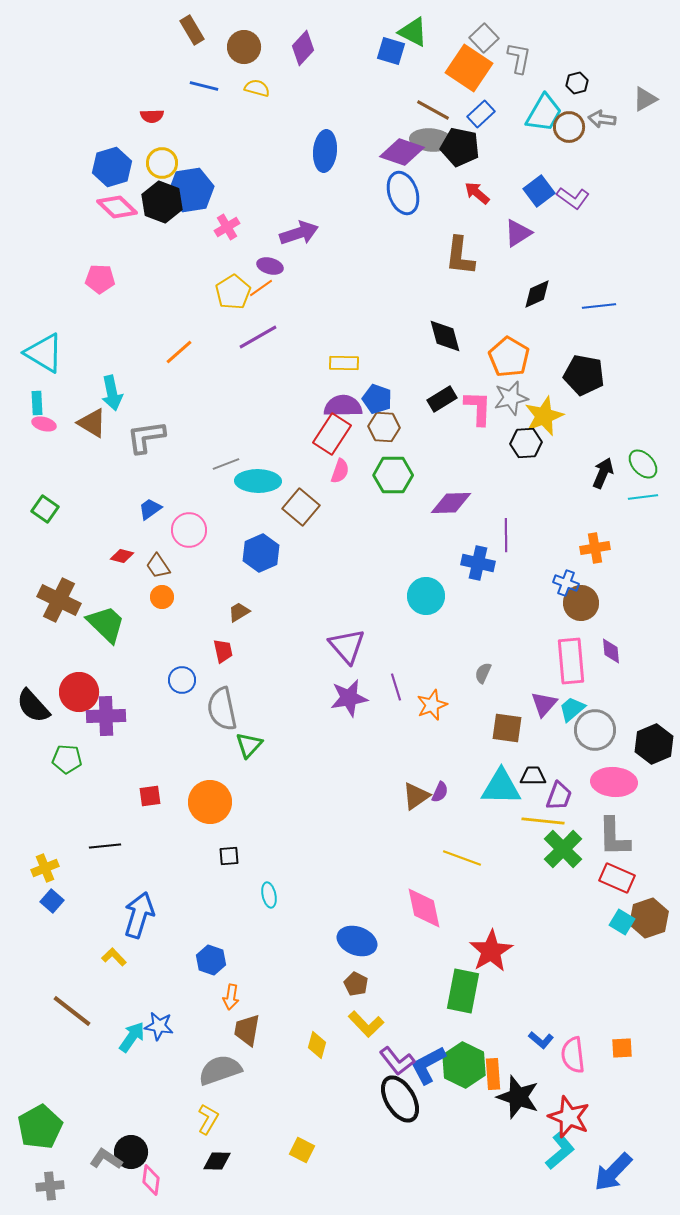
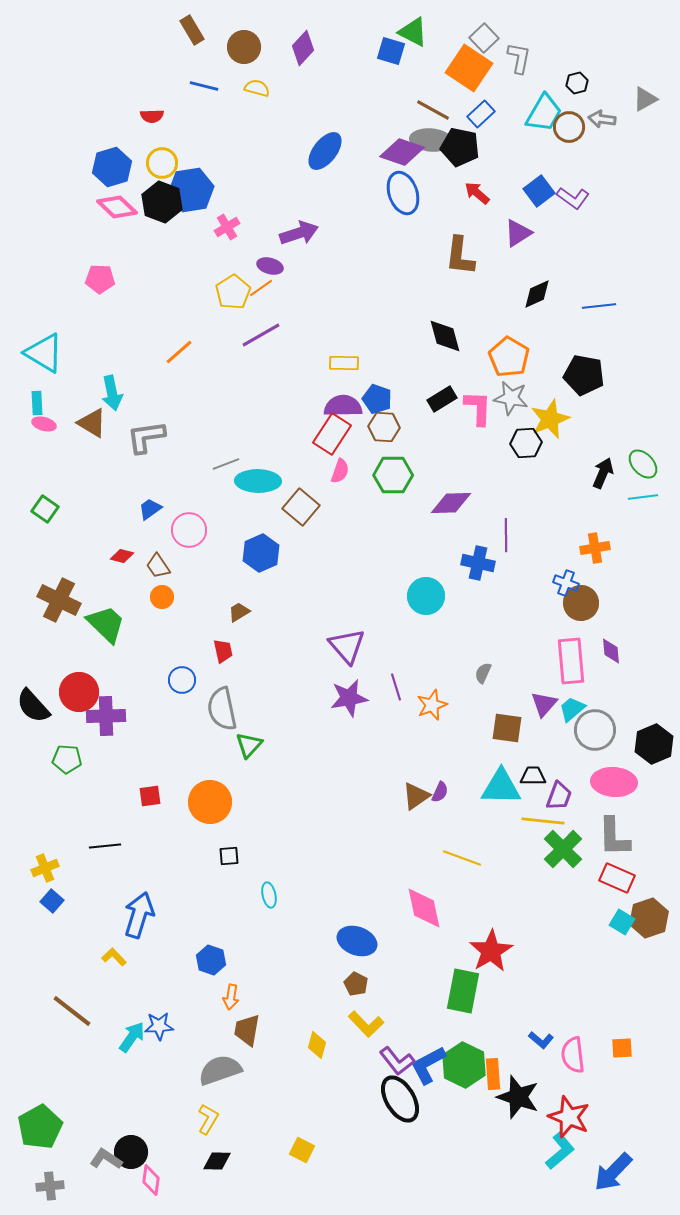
blue ellipse at (325, 151): rotated 33 degrees clockwise
purple line at (258, 337): moved 3 px right, 2 px up
gray star at (511, 398): rotated 24 degrees clockwise
yellow star at (544, 416): moved 6 px right, 3 px down
blue star at (159, 1026): rotated 12 degrees counterclockwise
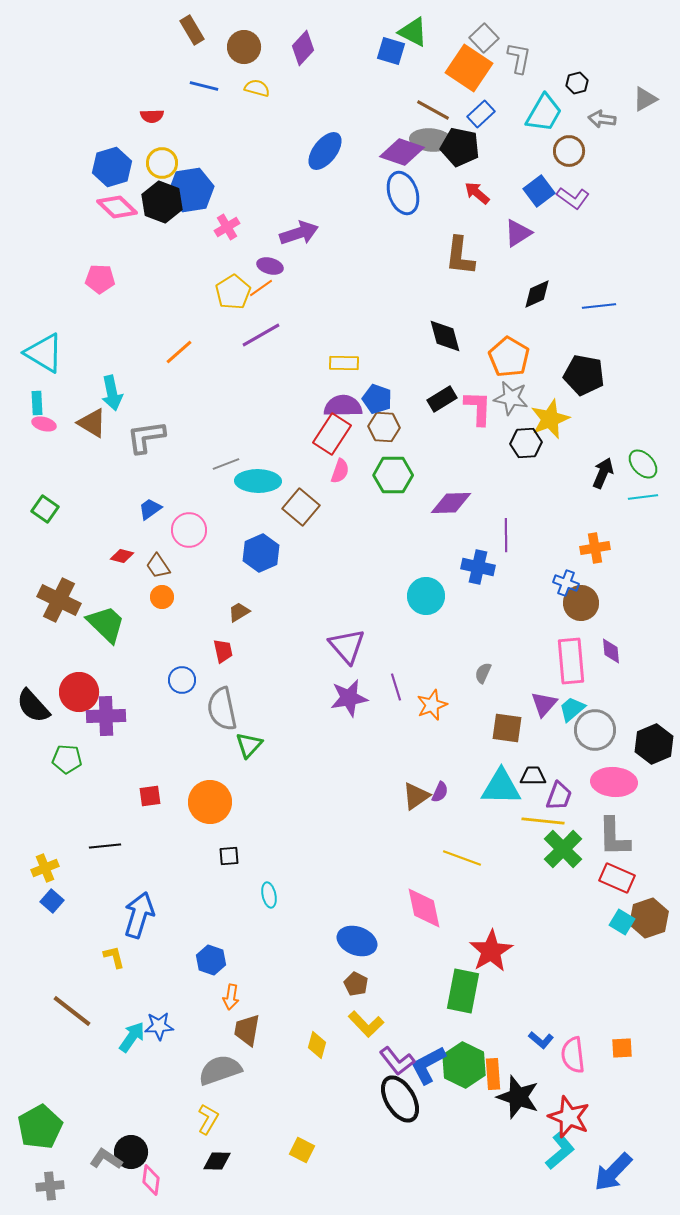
brown circle at (569, 127): moved 24 px down
blue cross at (478, 563): moved 4 px down
yellow L-shape at (114, 957): rotated 30 degrees clockwise
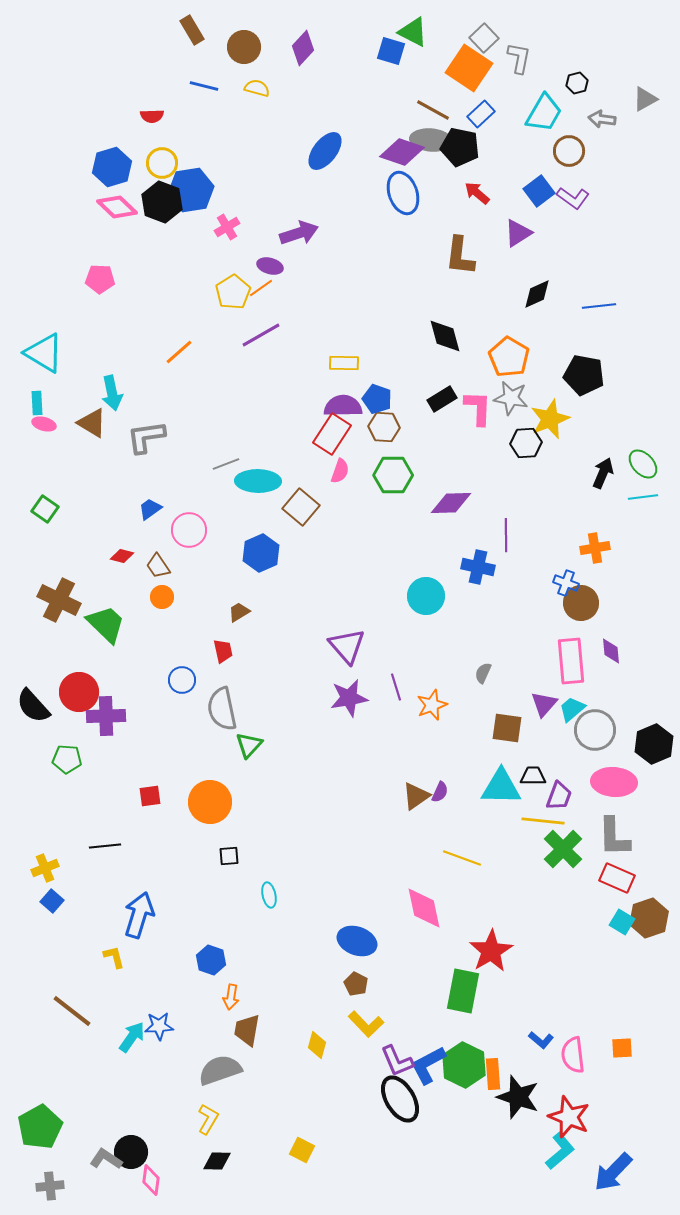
purple L-shape at (397, 1061): rotated 15 degrees clockwise
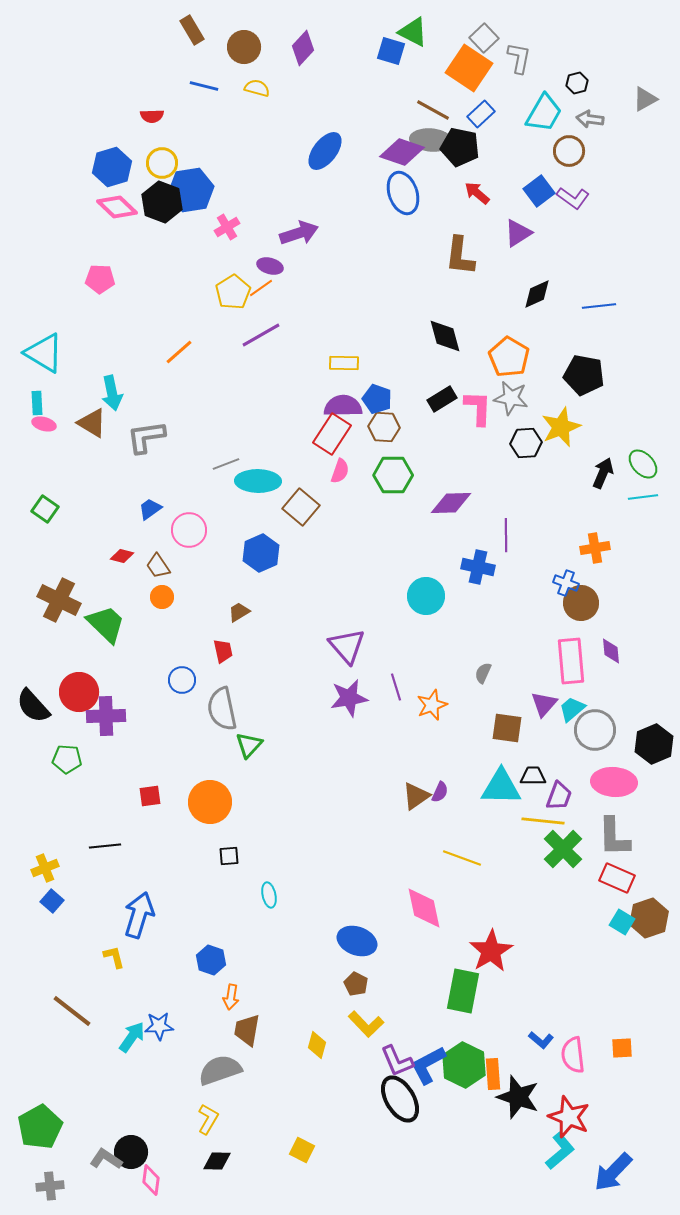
gray arrow at (602, 119): moved 12 px left
yellow star at (550, 419): moved 11 px right, 8 px down
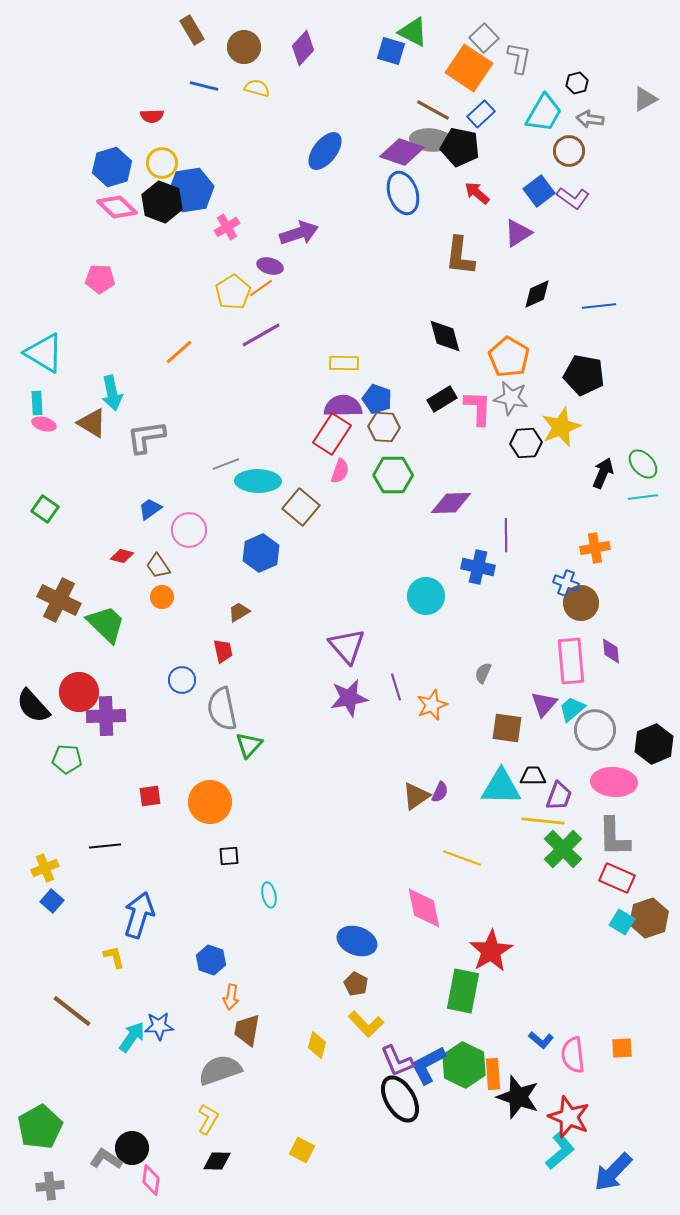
black circle at (131, 1152): moved 1 px right, 4 px up
